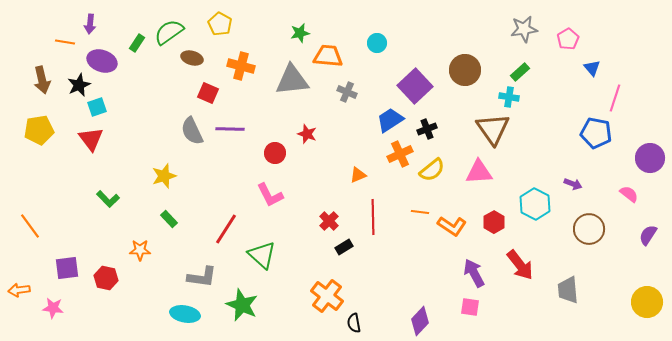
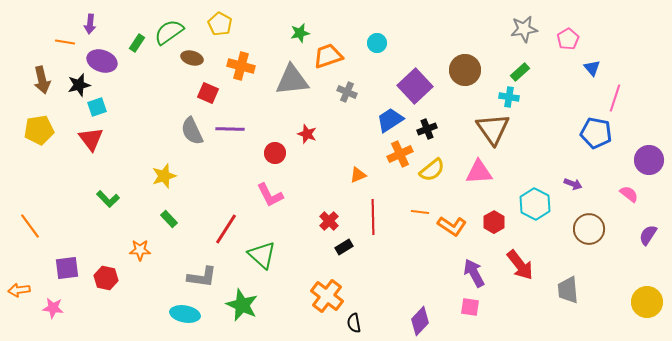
orange trapezoid at (328, 56): rotated 24 degrees counterclockwise
black star at (79, 85): rotated 10 degrees clockwise
purple circle at (650, 158): moved 1 px left, 2 px down
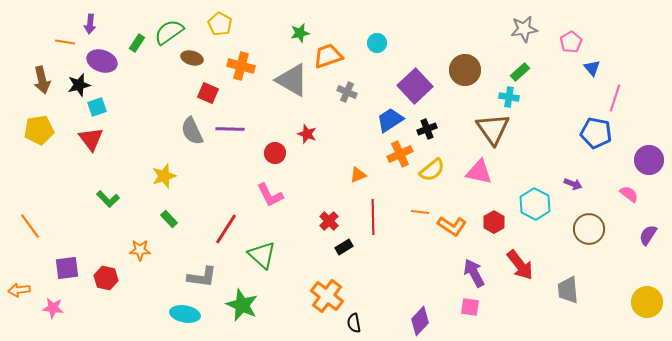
pink pentagon at (568, 39): moved 3 px right, 3 px down
gray triangle at (292, 80): rotated 36 degrees clockwise
pink triangle at (479, 172): rotated 16 degrees clockwise
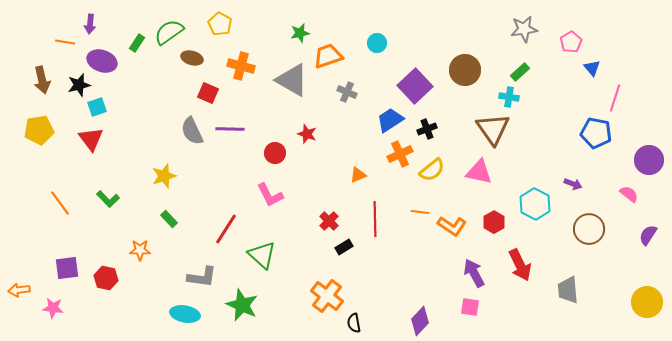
red line at (373, 217): moved 2 px right, 2 px down
orange line at (30, 226): moved 30 px right, 23 px up
red arrow at (520, 265): rotated 12 degrees clockwise
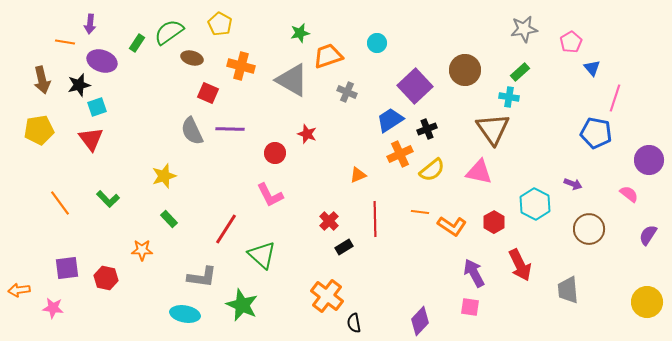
orange star at (140, 250): moved 2 px right
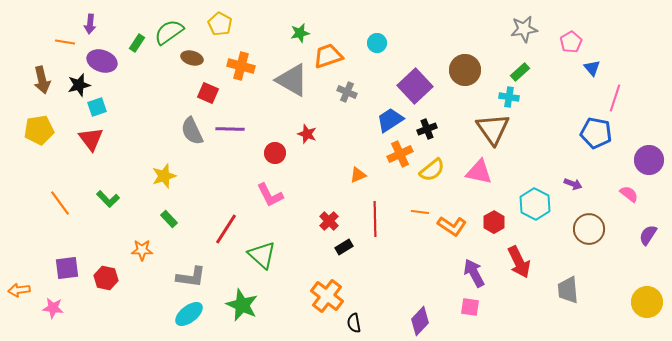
red arrow at (520, 265): moved 1 px left, 3 px up
gray L-shape at (202, 277): moved 11 px left
cyan ellipse at (185, 314): moved 4 px right; rotated 48 degrees counterclockwise
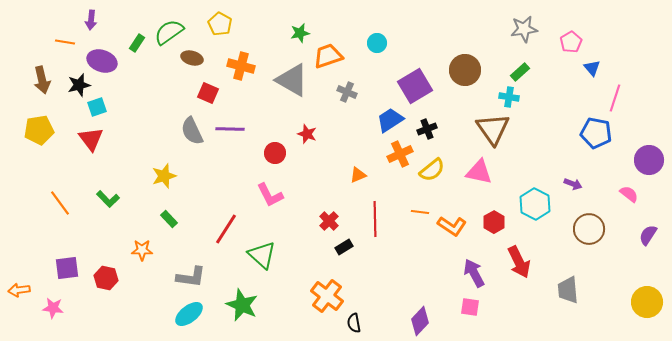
purple arrow at (90, 24): moved 1 px right, 4 px up
purple square at (415, 86): rotated 12 degrees clockwise
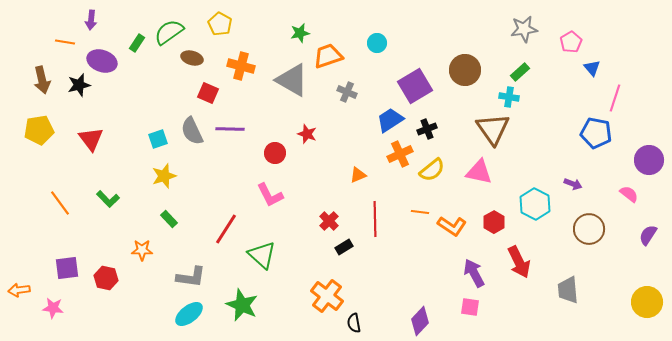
cyan square at (97, 107): moved 61 px right, 32 px down
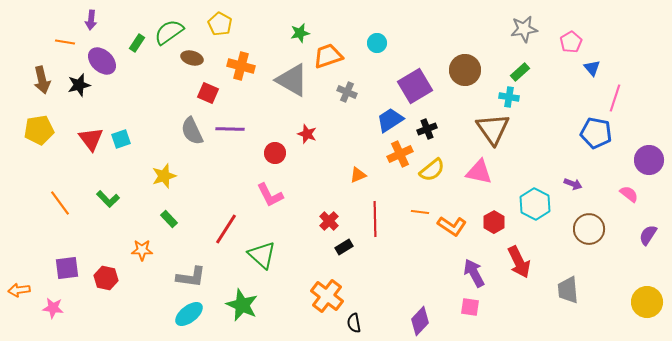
purple ellipse at (102, 61): rotated 24 degrees clockwise
cyan square at (158, 139): moved 37 px left
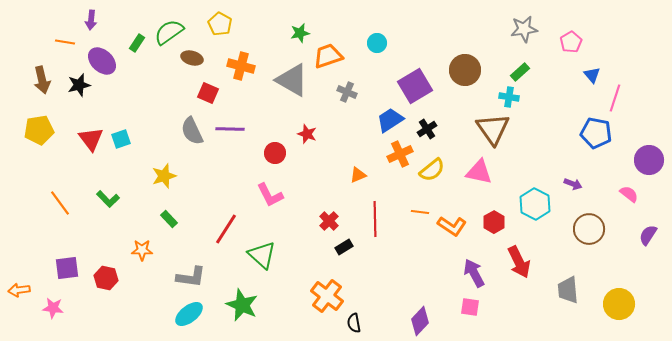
blue triangle at (592, 68): moved 7 px down
black cross at (427, 129): rotated 12 degrees counterclockwise
yellow circle at (647, 302): moved 28 px left, 2 px down
